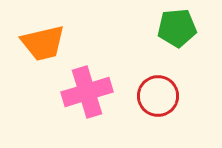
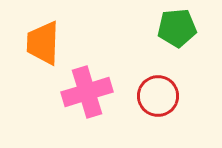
orange trapezoid: rotated 105 degrees clockwise
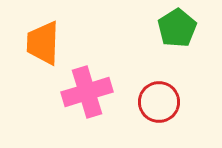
green pentagon: rotated 27 degrees counterclockwise
red circle: moved 1 px right, 6 px down
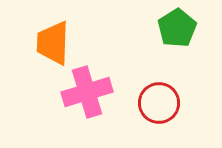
orange trapezoid: moved 10 px right
red circle: moved 1 px down
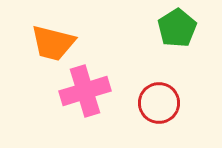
orange trapezoid: rotated 78 degrees counterclockwise
pink cross: moved 2 px left, 1 px up
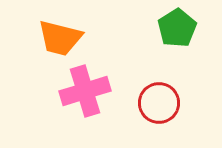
orange trapezoid: moved 7 px right, 5 px up
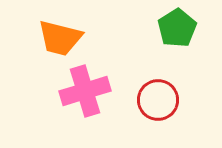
red circle: moved 1 px left, 3 px up
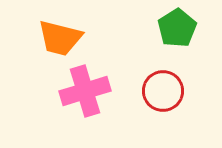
red circle: moved 5 px right, 9 px up
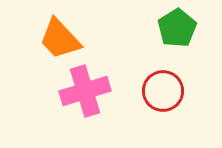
orange trapezoid: moved 1 px down; rotated 33 degrees clockwise
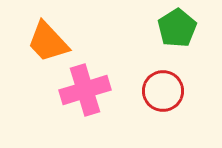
orange trapezoid: moved 12 px left, 3 px down
pink cross: moved 1 px up
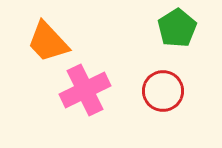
pink cross: rotated 9 degrees counterclockwise
